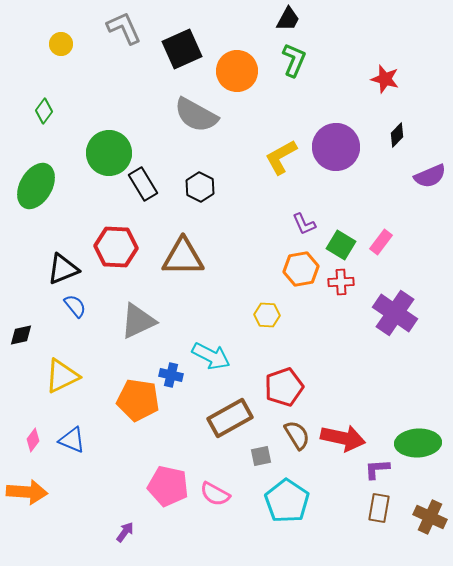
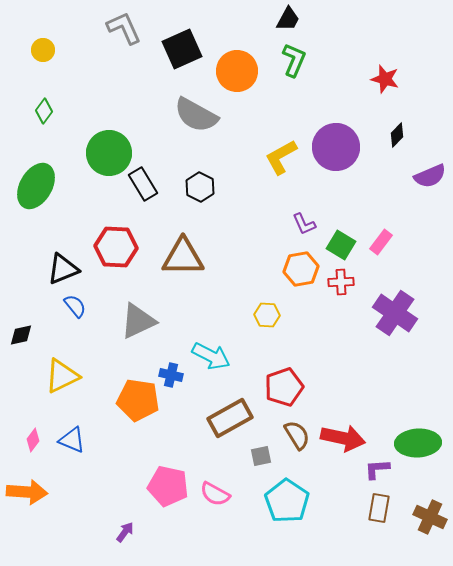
yellow circle at (61, 44): moved 18 px left, 6 px down
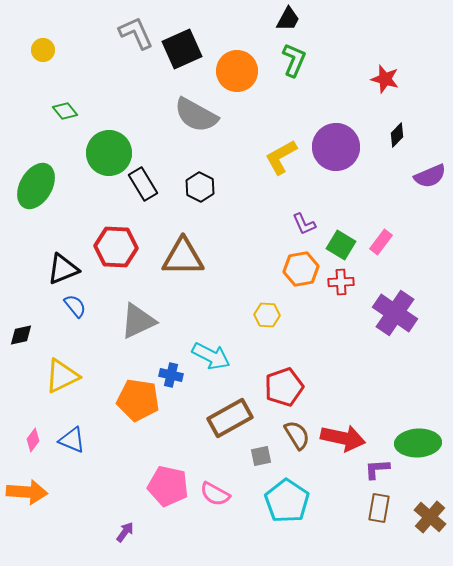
gray L-shape at (124, 28): moved 12 px right, 5 px down
green diamond at (44, 111): moved 21 px right; rotated 75 degrees counterclockwise
brown cross at (430, 517): rotated 16 degrees clockwise
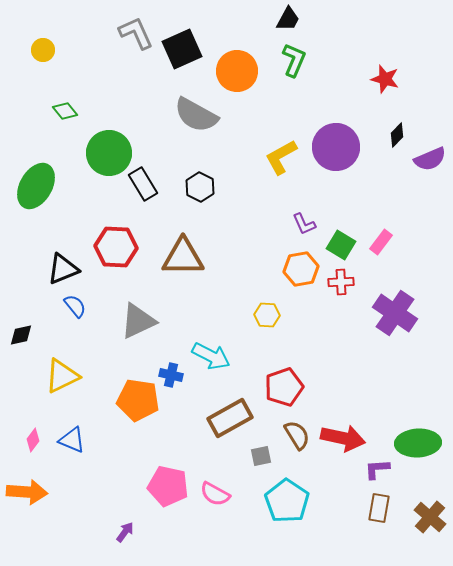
purple semicircle at (430, 176): moved 17 px up
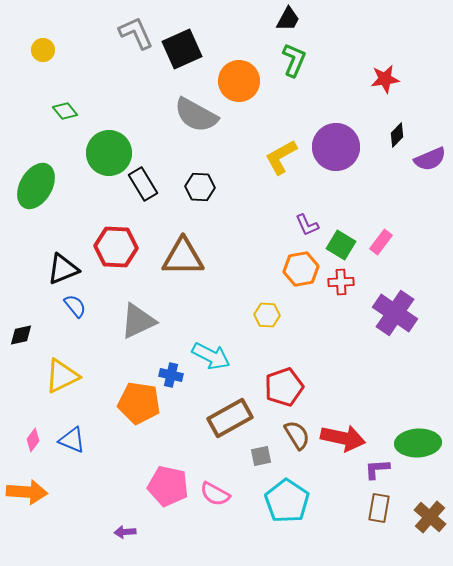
orange circle at (237, 71): moved 2 px right, 10 px down
red star at (385, 79): rotated 24 degrees counterclockwise
black hexagon at (200, 187): rotated 24 degrees counterclockwise
purple L-shape at (304, 224): moved 3 px right, 1 px down
orange pentagon at (138, 400): moved 1 px right, 3 px down
purple arrow at (125, 532): rotated 130 degrees counterclockwise
